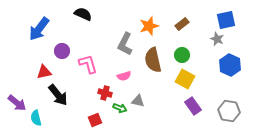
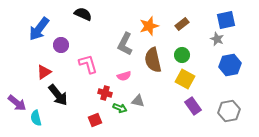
purple circle: moved 1 px left, 6 px up
blue hexagon: rotated 25 degrees clockwise
red triangle: rotated 21 degrees counterclockwise
gray hexagon: rotated 20 degrees counterclockwise
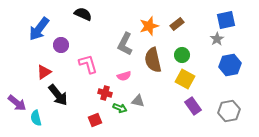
brown rectangle: moved 5 px left
gray star: rotated 16 degrees clockwise
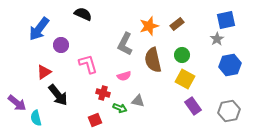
red cross: moved 2 px left
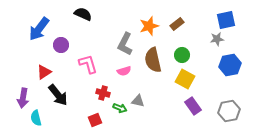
gray star: rotated 24 degrees clockwise
pink semicircle: moved 5 px up
purple arrow: moved 6 px right, 5 px up; rotated 60 degrees clockwise
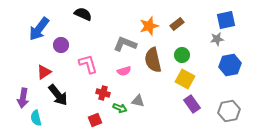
gray L-shape: rotated 85 degrees clockwise
purple rectangle: moved 1 px left, 2 px up
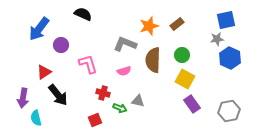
brown semicircle: rotated 15 degrees clockwise
blue hexagon: moved 7 px up; rotated 25 degrees counterclockwise
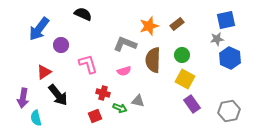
red square: moved 4 px up
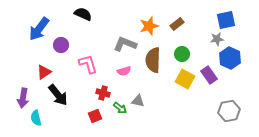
green circle: moved 1 px up
purple rectangle: moved 17 px right, 29 px up
green arrow: rotated 16 degrees clockwise
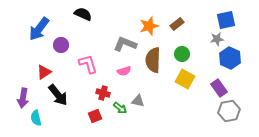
purple rectangle: moved 10 px right, 13 px down
